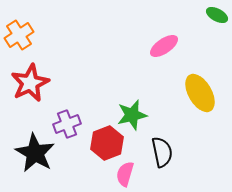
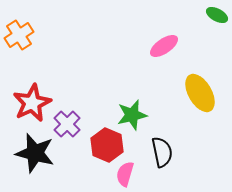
red star: moved 2 px right, 20 px down
purple cross: rotated 24 degrees counterclockwise
red hexagon: moved 2 px down; rotated 16 degrees counterclockwise
black star: rotated 15 degrees counterclockwise
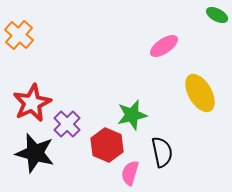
orange cross: rotated 16 degrees counterclockwise
pink semicircle: moved 5 px right, 1 px up
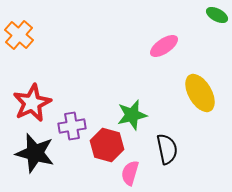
purple cross: moved 5 px right, 2 px down; rotated 36 degrees clockwise
red hexagon: rotated 8 degrees counterclockwise
black semicircle: moved 5 px right, 3 px up
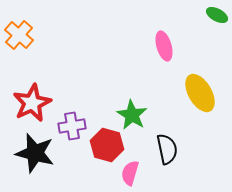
pink ellipse: rotated 72 degrees counterclockwise
green star: rotated 28 degrees counterclockwise
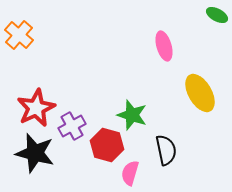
red star: moved 4 px right, 5 px down
green star: rotated 12 degrees counterclockwise
purple cross: rotated 20 degrees counterclockwise
black semicircle: moved 1 px left, 1 px down
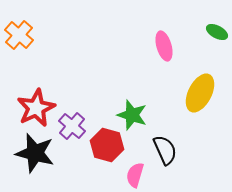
green ellipse: moved 17 px down
yellow ellipse: rotated 57 degrees clockwise
purple cross: rotated 20 degrees counterclockwise
black semicircle: moved 1 px left; rotated 12 degrees counterclockwise
pink semicircle: moved 5 px right, 2 px down
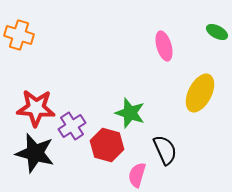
orange cross: rotated 24 degrees counterclockwise
red star: rotated 30 degrees clockwise
green star: moved 2 px left, 2 px up
purple cross: rotated 16 degrees clockwise
pink semicircle: moved 2 px right
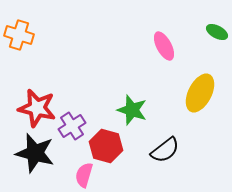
pink ellipse: rotated 12 degrees counterclockwise
red star: moved 1 px right; rotated 9 degrees clockwise
green star: moved 2 px right, 3 px up
red hexagon: moved 1 px left, 1 px down
black semicircle: rotated 76 degrees clockwise
pink semicircle: moved 53 px left
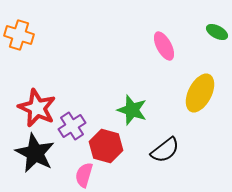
red star: rotated 12 degrees clockwise
black star: rotated 12 degrees clockwise
